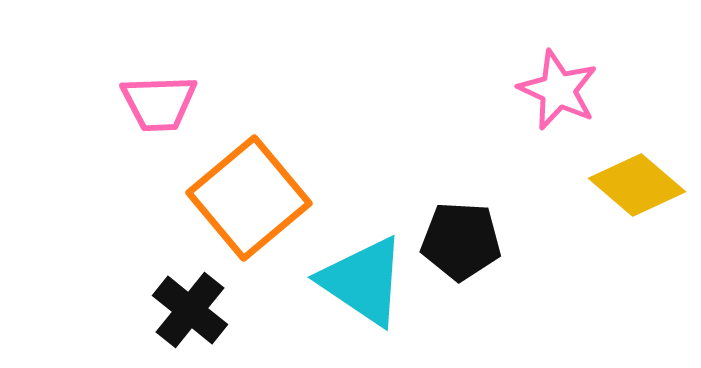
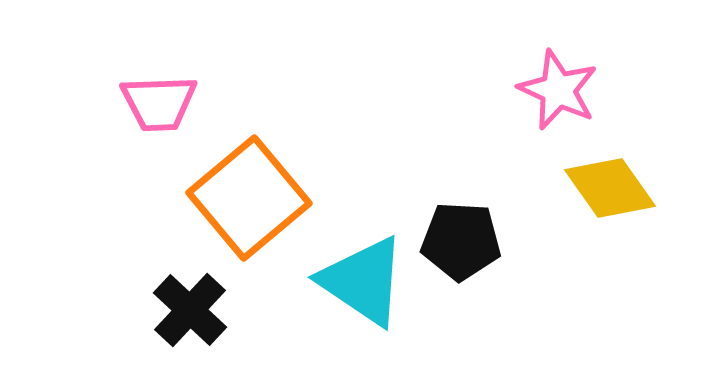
yellow diamond: moved 27 px left, 3 px down; rotated 14 degrees clockwise
black cross: rotated 4 degrees clockwise
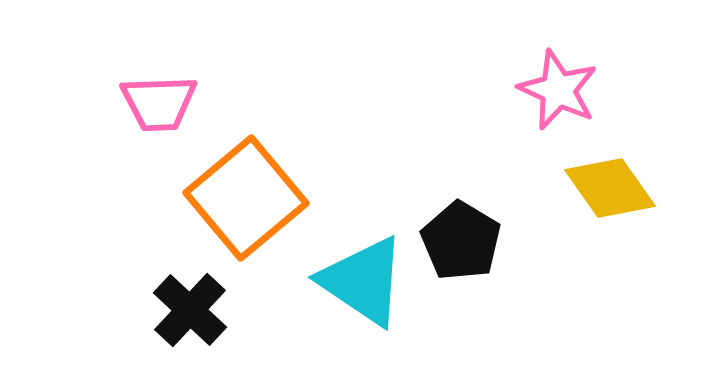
orange square: moved 3 px left
black pentagon: rotated 28 degrees clockwise
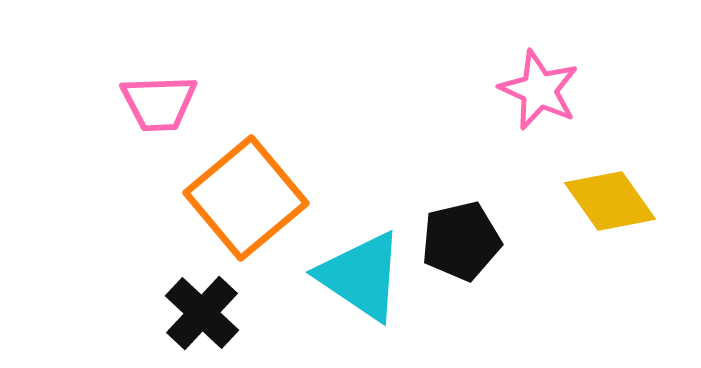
pink star: moved 19 px left
yellow diamond: moved 13 px down
black pentagon: rotated 28 degrees clockwise
cyan triangle: moved 2 px left, 5 px up
black cross: moved 12 px right, 3 px down
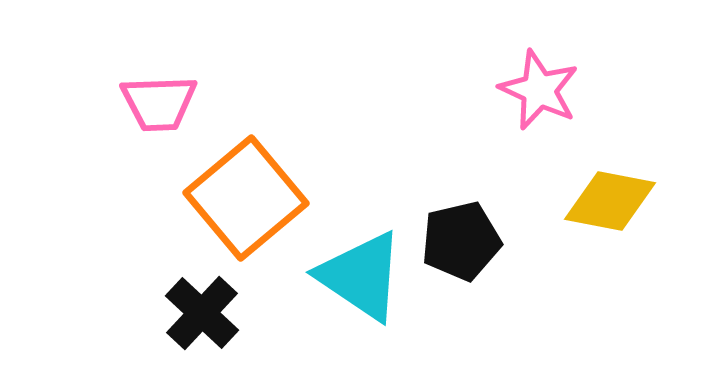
yellow diamond: rotated 44 degrees counterclockwise
